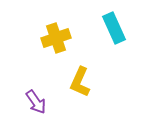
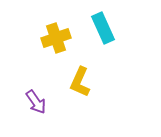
cyan rectangle: moved 11 px left
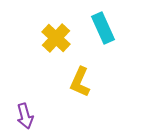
yellow cross: rotated 28 degrees counterclockwise
purple arrow: moved 11 px left, 14 px down; rotated 20 degrees clockwise
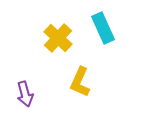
yellow cross: moved 2 px right
purple arrow: moved 22 px up
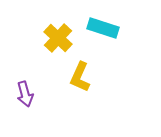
cyan rectangle: rotated 48 degrees counterclockwise
yellow L-shape: moved 5 px up
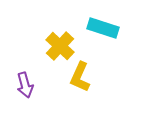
yellow cross: moved 2 px right, 8 px down
purple arrow: moved 9 px up
